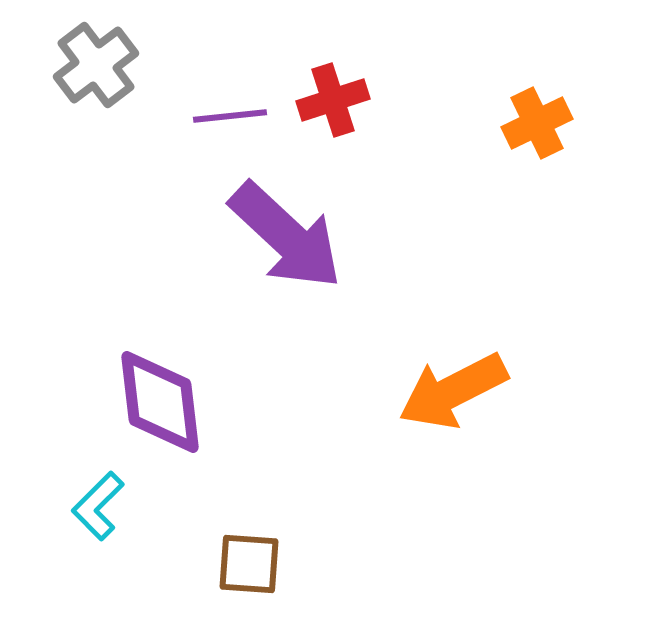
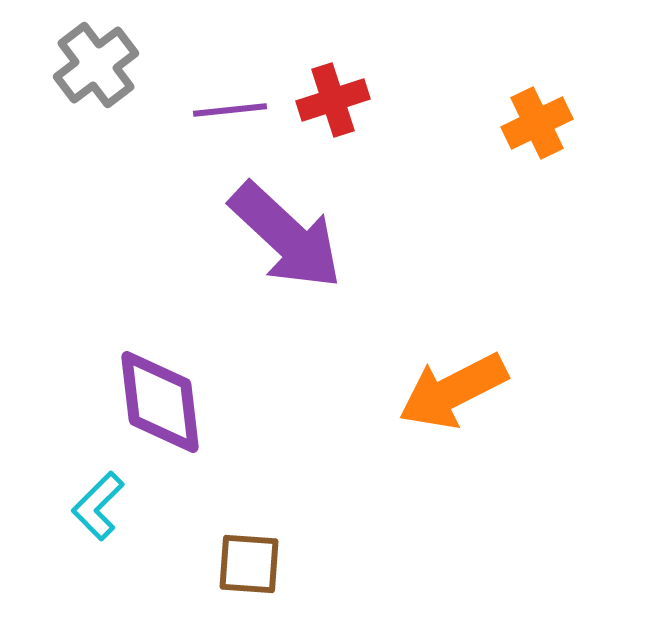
purple line: moved 6 px up
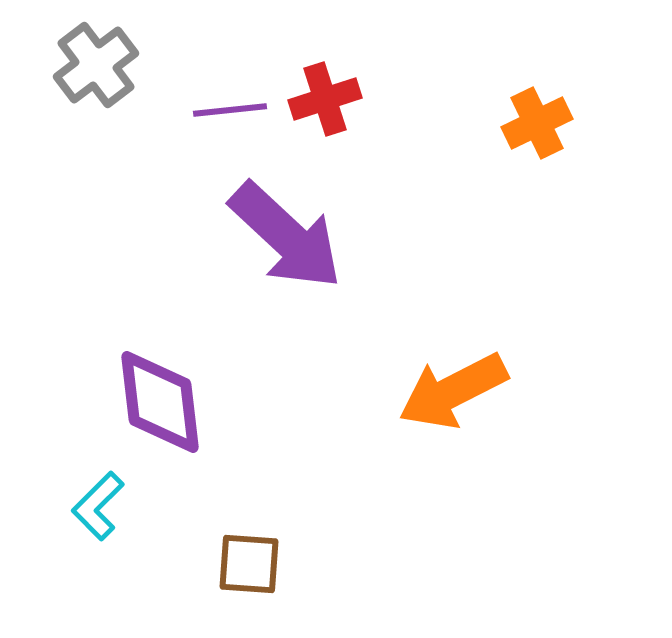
red cross: moved 8 px left, 1 px up
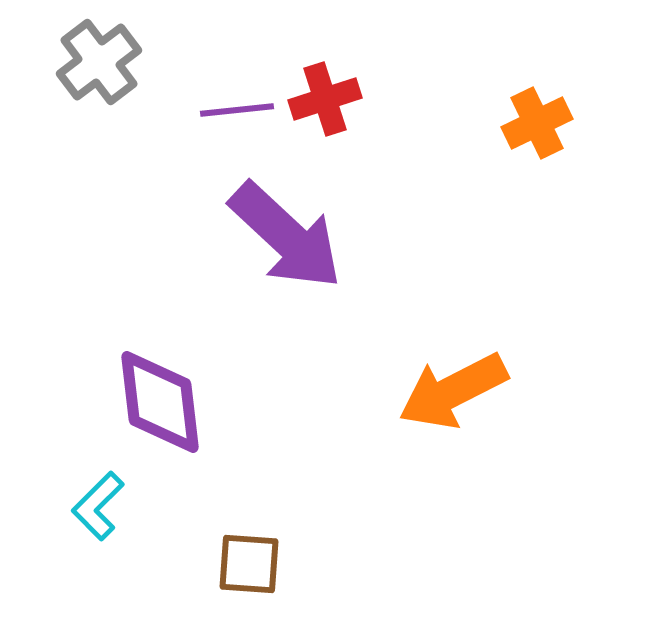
gray cross: moved 3 px right, 3 px up
purple line: moved 7 px right
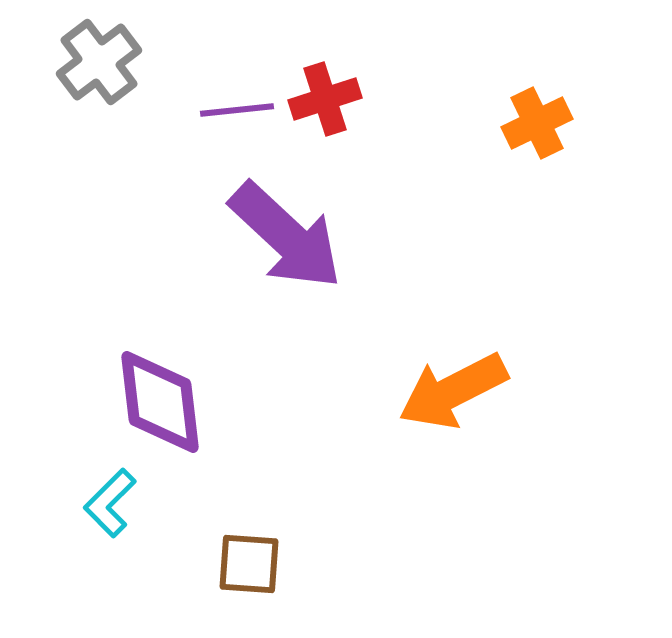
cyan L-shape: moved 12 px right, 3 px up
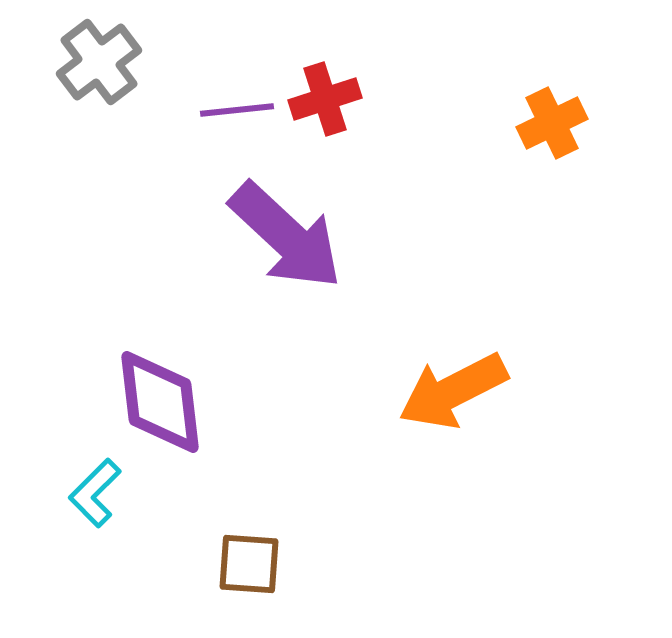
orange cross: moved 15 px right
cyan L-shape: moved 15 px left, 10 px up
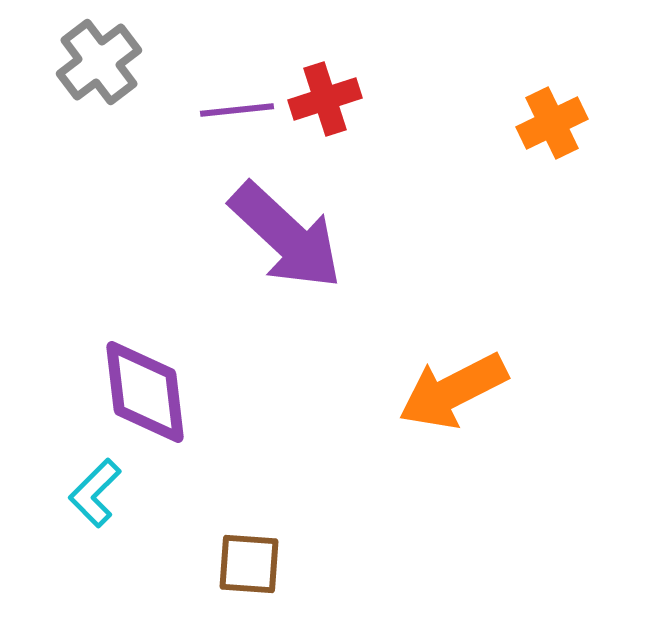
purple diamond: moved 15 px left, 10 px up
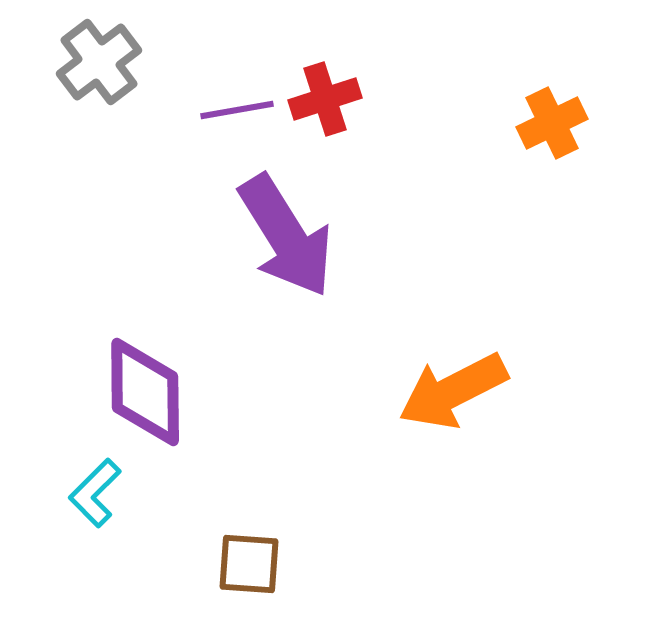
purple line: rotated 4 degrees counterclockwise
purple arrow: rotated 15 degrees clockwise
purple diamond: rotated 6 degrees clockwise
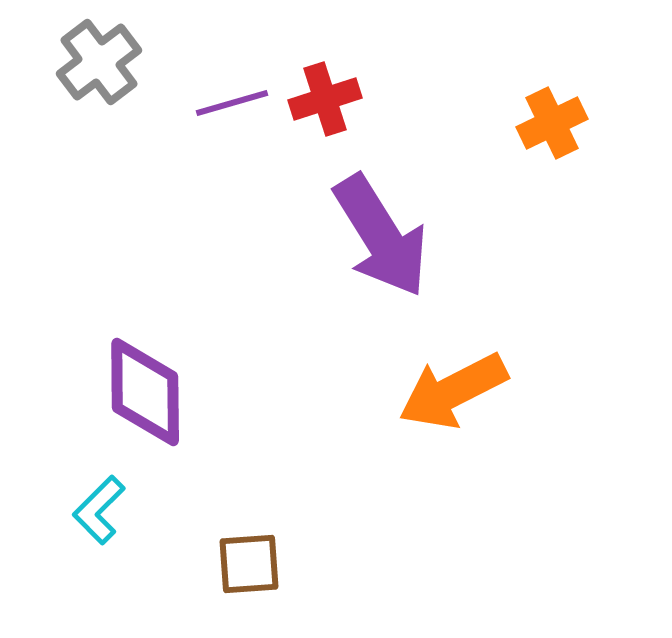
purple line: moved 5 px left, 7 px up; rotated 6 degrees counterclockwise
purple arrow: moved 95 px right
cyan L-shape: moved 4 px right, 17 px down
brown square: rotated 8 degrees counterclockwise
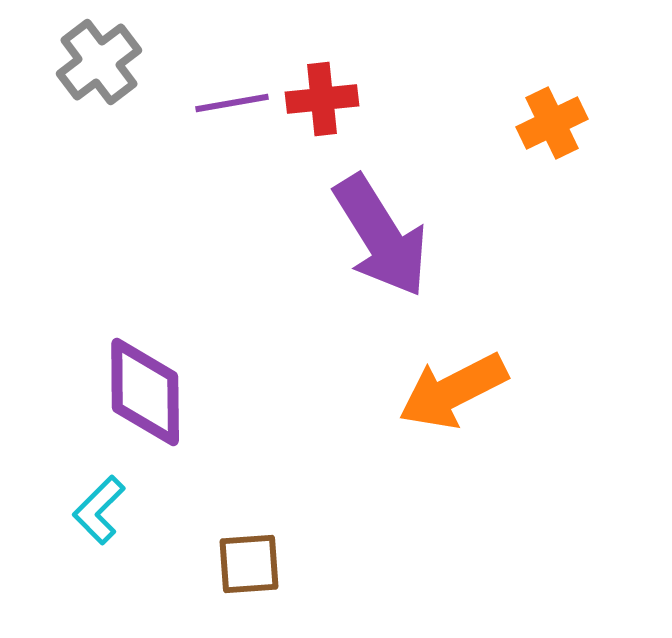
red cross: moved 3 px left; rotated 12 degrees clockwise
purple line: rotated 6 degrees clockwise
